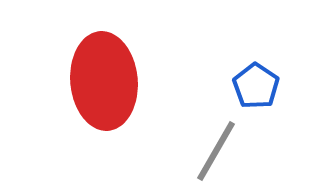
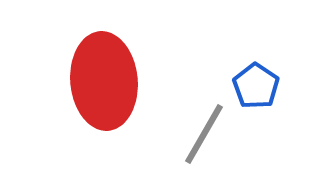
gray line: moved 12 px left, 17 px up
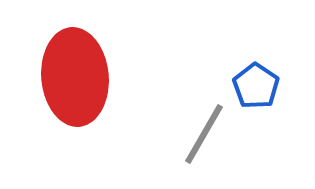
red ellipse: moved 29 px left, 4 px up
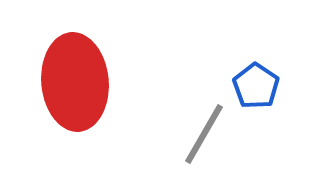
red ellipse: moved 5 px down
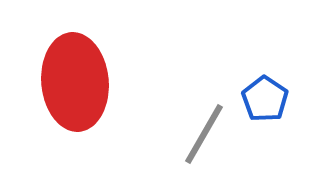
blue pentagon: moved 9 px right, 13 px down
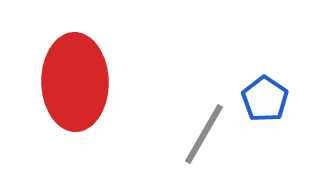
red ellipse: rotated 4 degrees clockwise
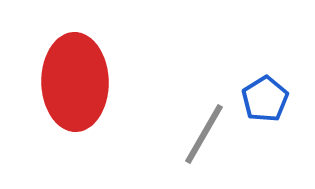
blue pentagon: rotated 6 degrees clockwise
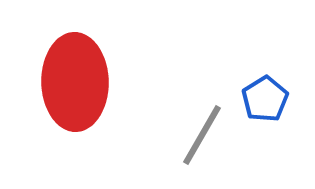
gray line: moved 2 px left, 1 px down
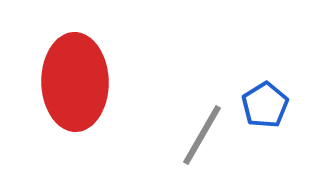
blue pentagon: moved 6 px down
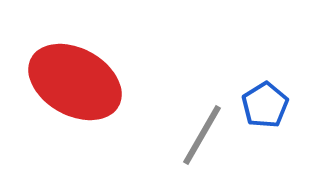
red ellipse: rotated 60 degrees counterclockwise
